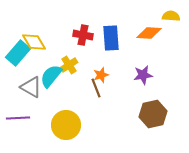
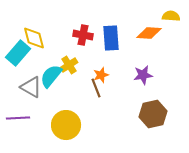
yellow diamond: moved 4 px up; rotated 15 degrees clockwise
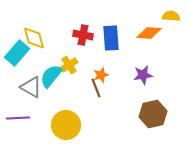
cyan rectangle: moved 1 px left
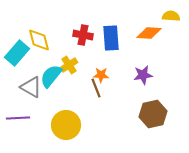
yellow diamond: moved 5 px right, 2 px down
orange star: rotated 21 degrees clockwise
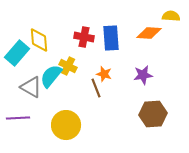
red cross: moved 1 px right, 2 px down
yellow diamond: rotated 10 degrees clockwise
yellow cross: moved 1 px left, 1 px down; rotated 30 degrees counterclockwise
orange star: moved 3 px right, 1 px up; rotated 14 degrees clockwise
brown hexagon: rotated 8 degrees clockwise
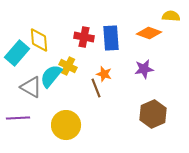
orange diamond: rotated 15 degrees clockwise
purple star: moved 1 px right, 6 px up
brown hexagon: rotated 20 degrees counterclockwise
